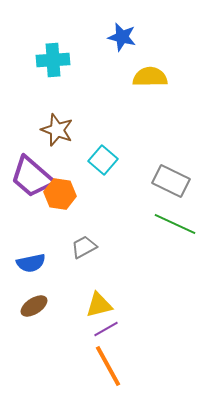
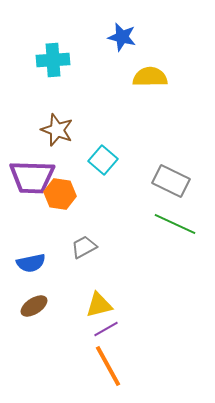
purple trapezoid: rotated 39 degrees counterclockwise
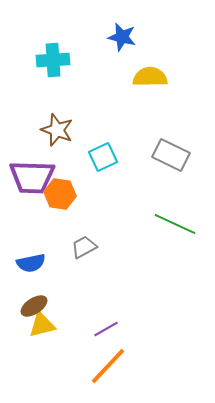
cyan square: moved 3 px up; rotated 24 degrees clockwise
gray rectangle: moved 26 px up
yellow triangle: moved 57 px left, 20 px down
orange line: rotated 72 degrees clockwise
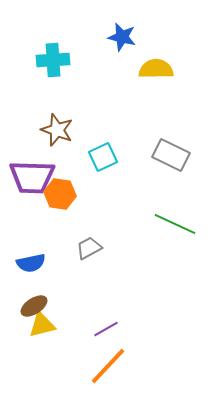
yellow semicircle: moved 6 px right, 8 px up
gray trapezoid: moved 5 px right, 1 px down
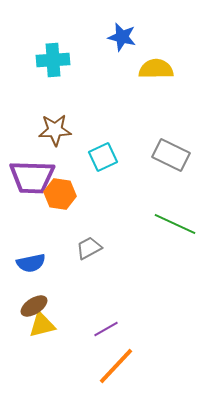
brown star: moved 2 px left; rotated 24 degrees counterclockwise
orange line: moved 8 px right
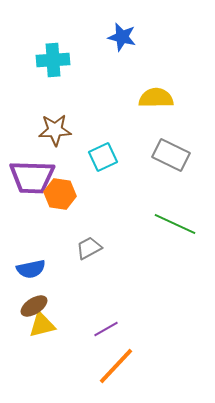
yellow semicircle: moved 29 px down
blue semicircle: moved 6 px down
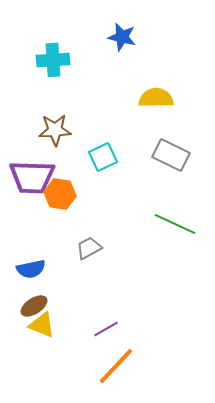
yellow triangle: rotated 36 degrees clockwise
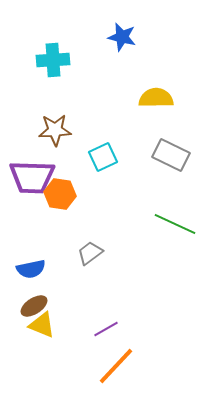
gray trapezoid: moved 1 px right, 5 px down; rotated 8 degrees counterclockwise
